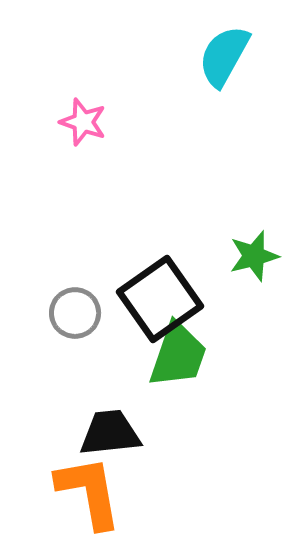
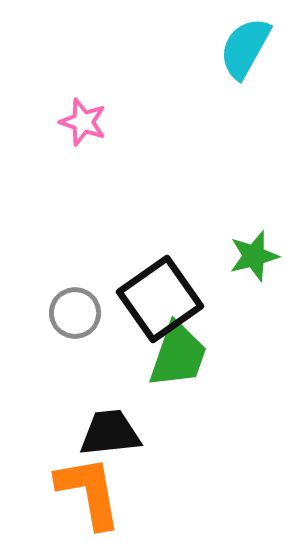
cyan semicircle: moved 21 px right, 8 px up
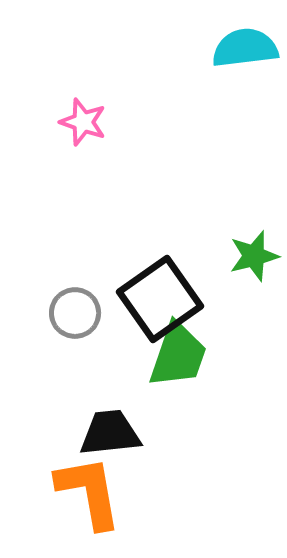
cyan semicircle: rotated 54 degrees clockwise
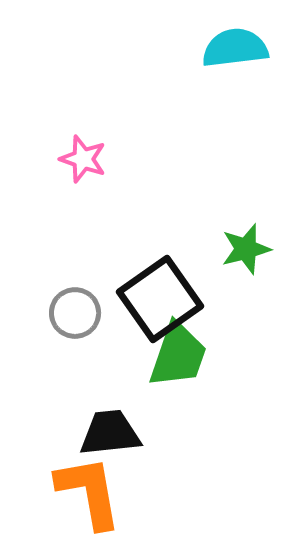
cyan semicircle: moved 10 px left
pink star: moved 37 px down
green star: moved 8 px left, 7 px up
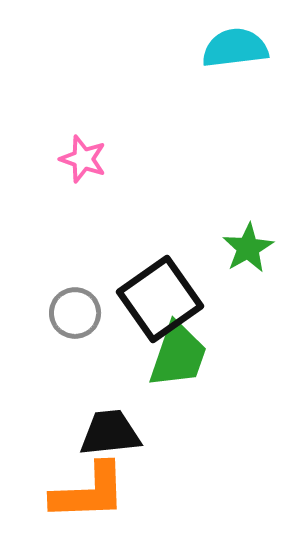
green star: moved 2 px right, 1 px up; rotated 15 degrees counterclockwise
orange L-shape: rotated 98 degrees clockwise
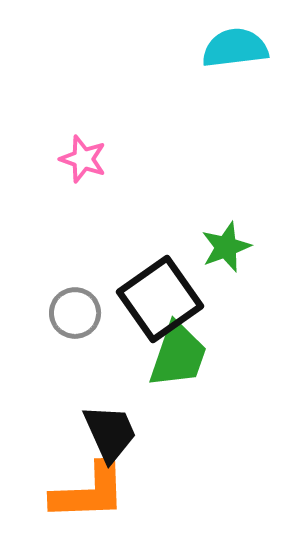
green star: moved 22 px left, 1 px up; rotated 9 degrees clockwise
black trapezoid: rotated 72 degrees clockwise
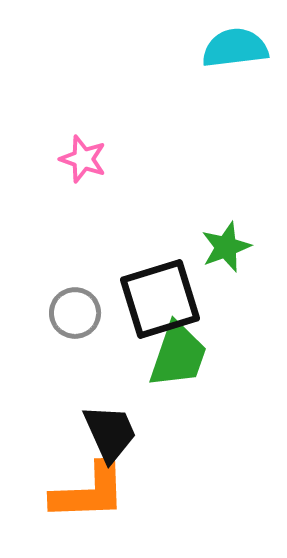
black square: rotated 18 degrees clockwise
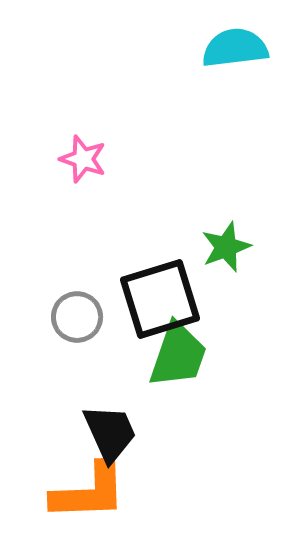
gray circle: moved 2 px right, 4 px down
